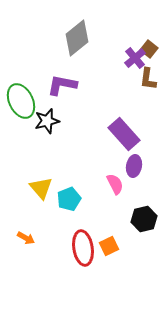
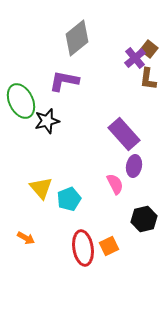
purple L-shape: moved 2 px right, 4 px up
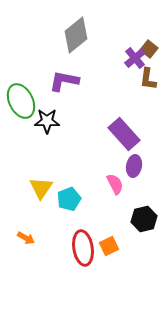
gray diamond: moved 1 px left, 3 px up
black star: rotated 15 degrees clockwise
yellow triangle: rotated 15 degrees clockwise
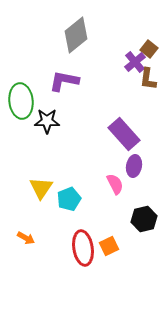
purple cross: moved 4 px down
green ellipse: rotated 20 degrees clockwise
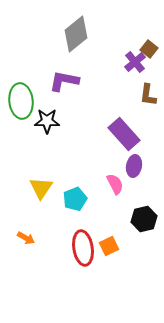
gray diamond: moved 1 px up
brown L-shape: moved 16 px down
cyan pentagon: moved 6 px right
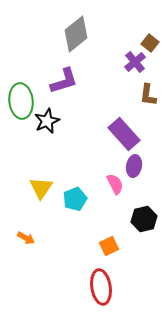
brown square: moved 1 px right, 6 px up
purple L-shape: rotated 152 degrees clockwise
black star: rotated 25 degrees counterclockwise
red ellipse: moved 18 px right, 39 px down
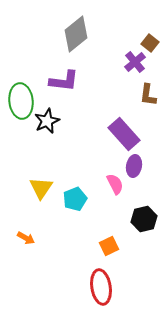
purple L-shape: rotated 24 degrees clockwise
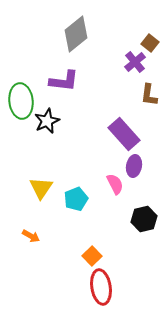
brown L-shape: moved 1 px right
cyan pentagon: moved 1 px right
orange arrow: moved 5 px right, 2 px up
orange square: moved 17 px left, 10 px down; rotated 18 degrees counterclockwise
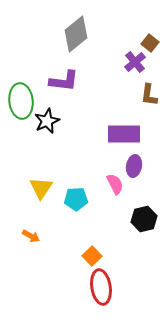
purple rectangle: rotated 48 degrees counterclockwise
cyan pentagon: rotated 20 degrees clockwise
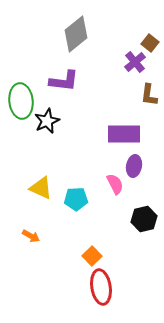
yellow triangle: rotated 40 degrees counterclockwise
